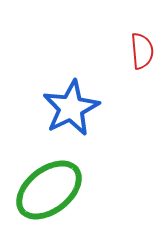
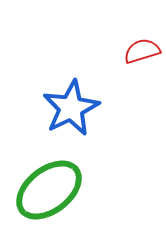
red semicircle: rotated 102 degrees counterclockwise
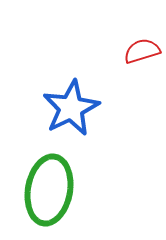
green ellipse: rotated 42 degrees counterclockwise
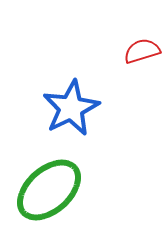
green ellipse: rotated 38 degrees clockwise
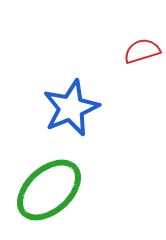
blue star: rotated 4 degrees clockwise
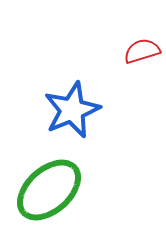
blue star: moved 1 px right, 2 px down
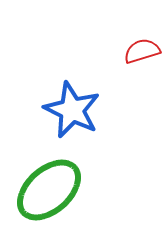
blue star: rotated 24 degrees counterclockwise
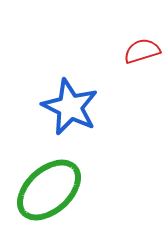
blue star: moved 2 px left, 3 px up
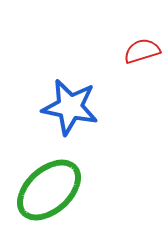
blue star: rotated 14 degrees counterclockwise
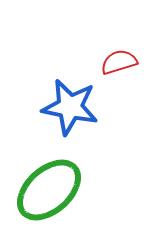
red semicircle: moved 23 px left, 11 px down
